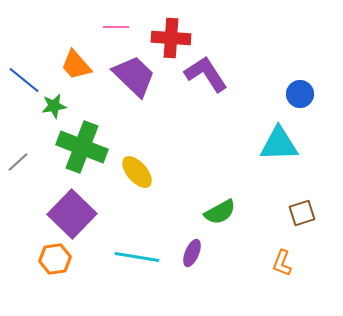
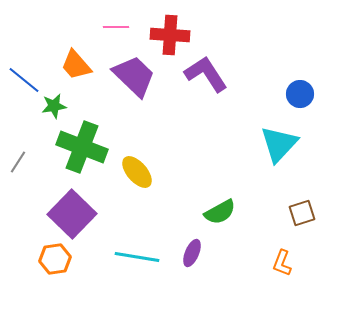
red cross: moved 1 px left, 3 px up
cyan triangle: rotated 45 degrees counterclockwise
gray line: rotated 15 degrees counterclockwise
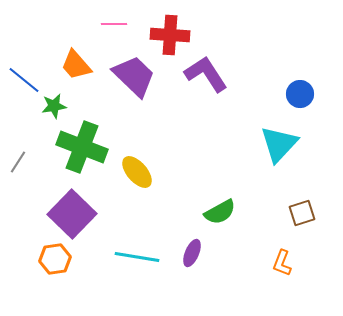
pink line: moved 2 px left, 3 px up
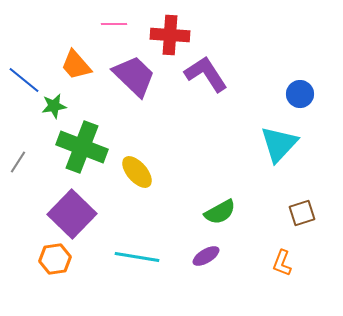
purple ellipse: moved 14 px right, 3 px down; rotated 36 degrees clockwise
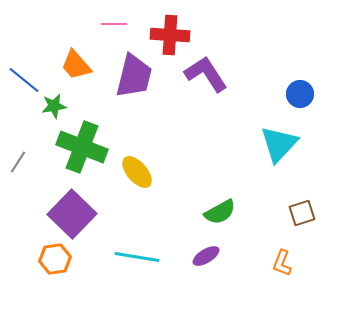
purple trapezoid: rotated 60 degrees clockwise
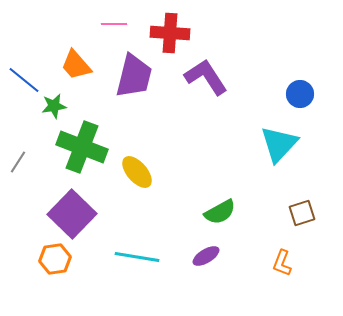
red cross: moved 2 px up
purple L-shape: moved 3 px down
